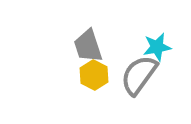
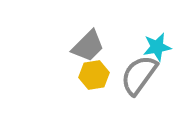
gray trapezoid: rotated 117 degrees counterclockwise
yellow hexagon: rotated 24 degrees clockwise
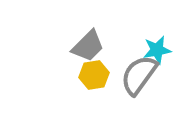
cyan star: moved 3 px down
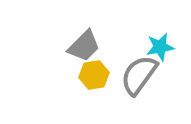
gray trapezoid: moved 4 px left
cyan star: moved 3 px right, 3 px up
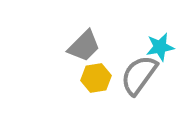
yellow hexagon: moved 2 px right, 3 px down
